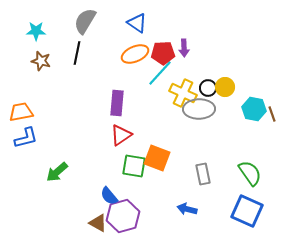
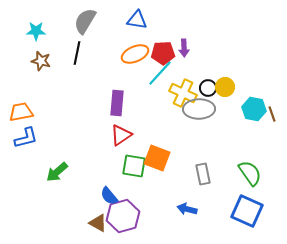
blue triangle: moved 3 px up; rotated 25 degrees counterclockwise
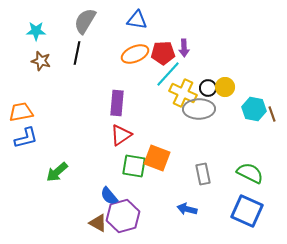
cyan line: moved 8 px right, 1 px down
green semicircle: rotated 28 degrees counterclockwise
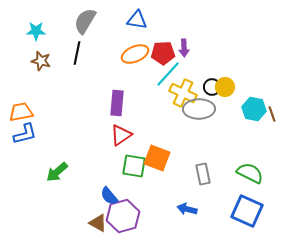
black circle: moved 4 px right, 1 px up
blue L-shape: moved 1 px left, 4 px up
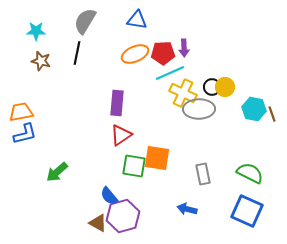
cyan line: moved 2 px right, 1 px up; rotated 24 degrees clockwise
orange square: rotated 12 degrees counterclockwise
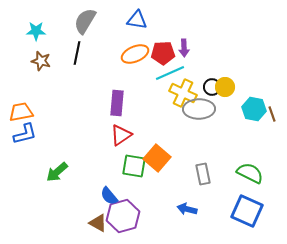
orange square: rotated 32 degrees clockwise
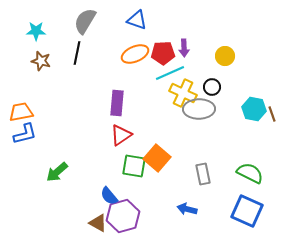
blue triangle: rotated 10 degrees clockwise
yellow circle: moved 31 px up
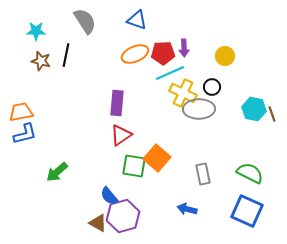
gray semicircle: rotated 116 degrees clockwise
black line: moved 11 px left, 2 px down
